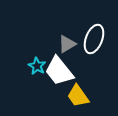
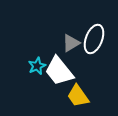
gray triangle: moved 4 px right, 1 px up
cyan star: rotated 18 degrees clockwise
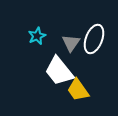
gray triangle: rotated 24 degrees counterclockwise
cyan star: moved 30 px up
yellow trapezoid: moved 6 px up
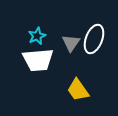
white trapezoid: moved 21 px left, 11 px up; rotated 56 degrees counterclockwise
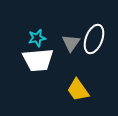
cyan star: moved 2 px down; rotated 12 degrees clockwise
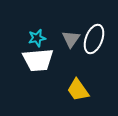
gray triangle: moved 4 px up
